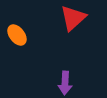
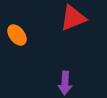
red triangle: rotated 20 degrees clockwise
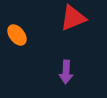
purple arrow: moved 1 px right, 11 px up
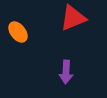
orange ellipse: moved 1 px right, 3 px up
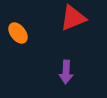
orange ellipse: moved 1 px down
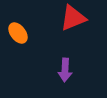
purple arrow: moved 1 px left, 2 px up
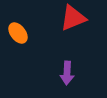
purple arrow: moved 2 px right, 3 px down
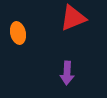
orange ellipse: rotated 25 degrees clockwise
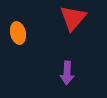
red triangle: rotated 28 degrees counterclockwise
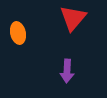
purple arrow: moved 2 px up
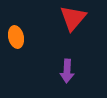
orange ellipse: moved 2 px left, 4 px down
